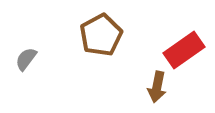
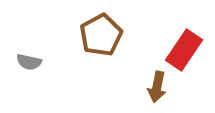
red rectangle: rotated 21 degrees counterclockwise
gray semicircle: moved 3 px right, 3 px down; rotated 115 degrees counterclockwise
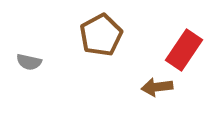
brown arrow: rotated 72 degrees clockwise
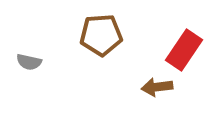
brown pentagon: rotated 24 degrees clockwise
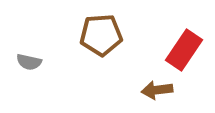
brown arrow: moved 3 px down
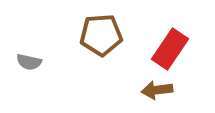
red rectangle: moved 14 px left, 1 px up
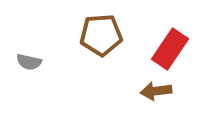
brown arrow: moved 1 px left, 1 px down
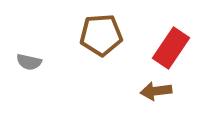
red rectangle: moved 1 px right, 1 px up
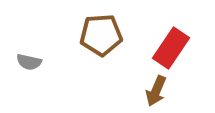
brown arrow: rotated 60 degrees counterclockwise
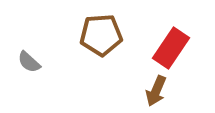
gray semicircle: rotated 30 degrees clockwise
